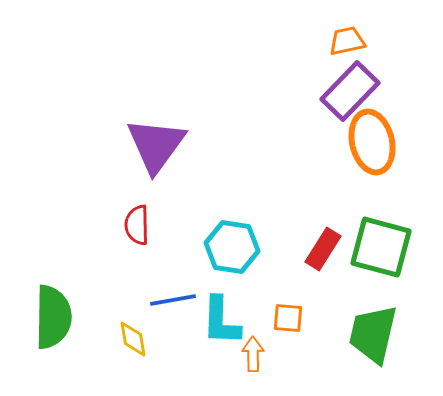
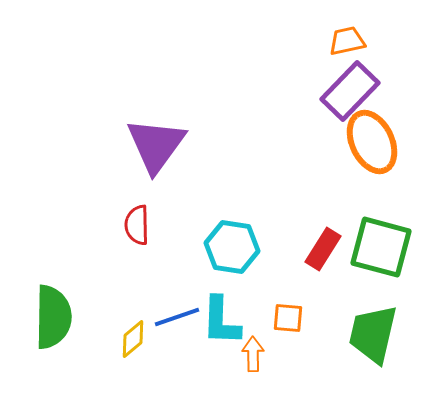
orange ellipse: rotated 12 degrees counterclockwise
blue line: moved 4 px right, 17 px down; rotated 9 degrees counterclockwise
yellow diamond: rotated 60 degrees clockwise
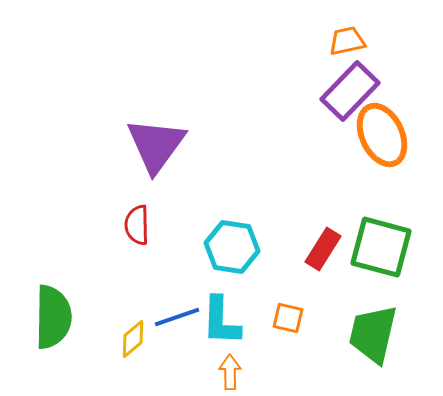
orange ellipse: moved 10 px right, 7 px up
orange square: rotated 8 degrees clockwise
orange arrow: moved 23 px left, 18 px down
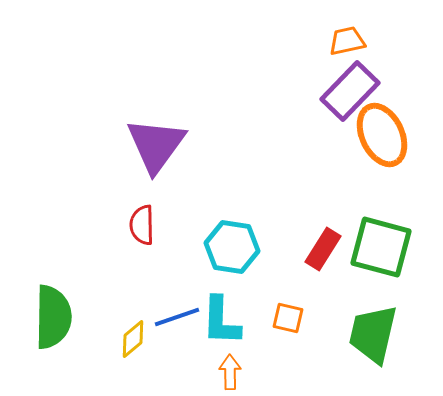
red semicircle: moved 5 px right
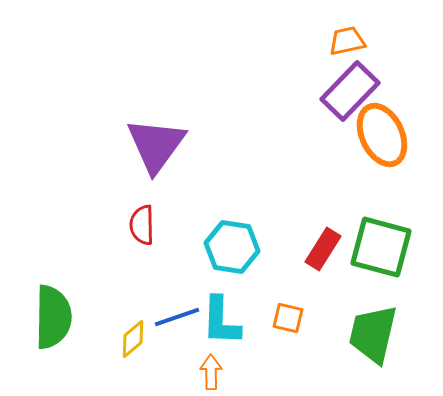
orange arrow: moved 19 px left
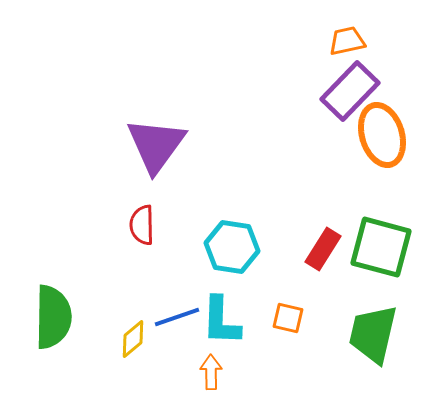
orange ellipse: rotated 8 degrees clockwise
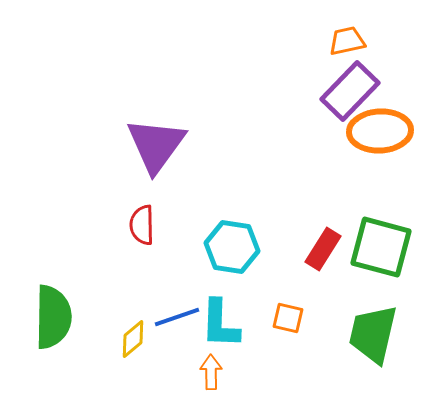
orange ellipse: moved 2 px left, 4 px up; rotated 76 degrees counterclockwise
cyan L-shape: moved 1 px left, 3 px down
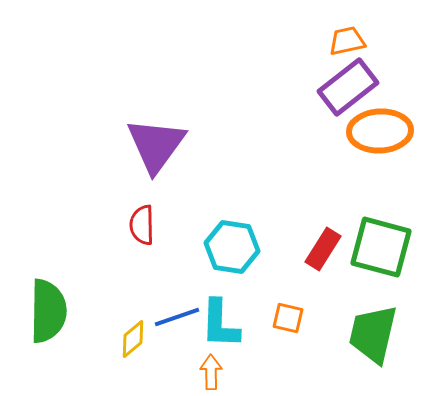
purple rectangle: moved 2 px left, 4 px up; rotated 8 degrees clockwise
green semicircle: moved 5 px left, 6 px up
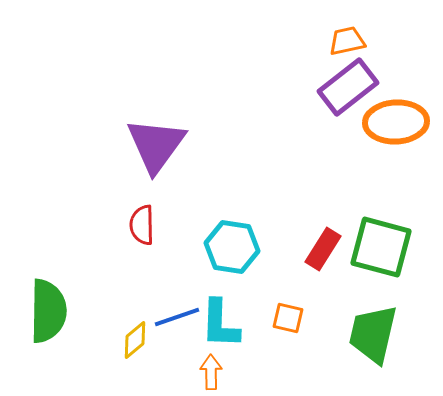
orange ellipse: moved 16 px right, 9 px up
yellow diamond: moved 2 px right, 1 px down
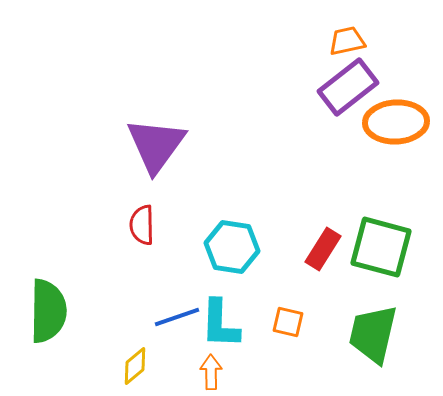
orange square: moved 4 px down
yellow diamond: moved 26 px down
